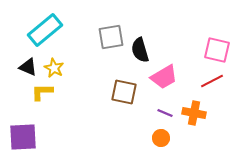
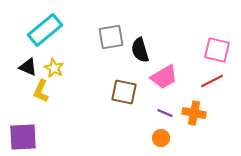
yellow L-shape: moved 1 px left, 1 px up; rotated 65 degrees counterclockwise
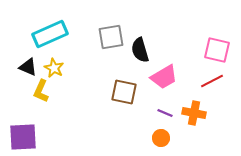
cyan rectangle: moved 5 px right, 4 px down; rotated 16 degrees clockwise
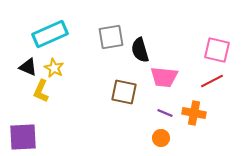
pink trapezoid: rotated 36 degrees clockwise
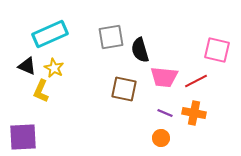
black triangle: moved 1 px left, 1 px up
red line: moved 16 px left
brown square: moved 3 px up
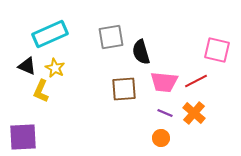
black semicircle: moved 1 px right, 2 px down
yellow star: moved 1 px right
pink trapezoid: moved 5 px down
brown square: rotated 16 degrees counterclockwise
orange cross: rotated 30 degrees clockwise
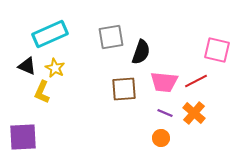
black semicircle: rotated 145 degrees counterclockwise
yellow L-shape: moved 1 px right, 1 px down
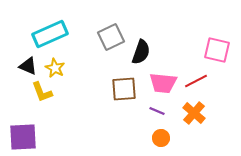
gray square: rotated 16 degrees counterclockwise
black triangle: moved 1 px right
pink trapezoid: moved 1 px left, 1 px down
yellow L-shape: rotated 45 degrees counterclockwise
purple line: moved 8 px left, 2 px up
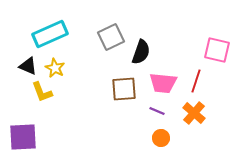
red line: rotated 45 degrees counterclockwise
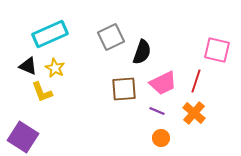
black semicircle: moved 1 px right
pink trapezoid: rotated 32 degrees counterclockwise
purple square: rotated 36 degrees clockwise
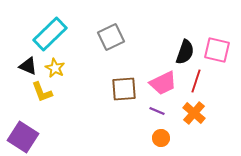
cyan rectangle: rotated 20 degrees counterclockwise
black semicircle: moved 43 px right
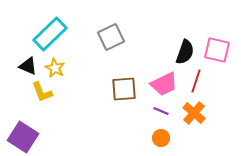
pink trapezoid: moved 1 px right, 1 px down
purple line: moved 4 px right
